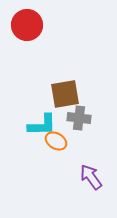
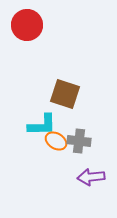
brown square: rotated 28 degrees clockwise
gray cross: moved 23 px down
purple arrow: rotated 60 degrees counterclockwise
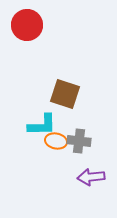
orange ellipse: rotated 20 degrees counterclockwise
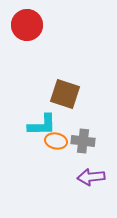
gray cross: moved 4 px right
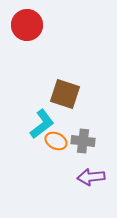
cyan L-shape: moved 1 px up; rotated 36 degrees counterclockwise
orange ellipse: rotated 15 degrees clockwise
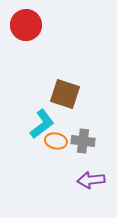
red circle: moved 1 px left
orange ellipse: rotated 15 degrees counterclockwise
purple arrow: moved 3 px down
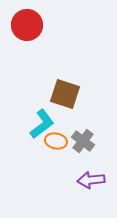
red circle: moved 1 px right
gray cross: rotated 30 degrees clockwise
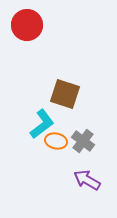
purple arrow: moved 4 px left; rotated 36 degrees clockwise
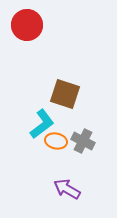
gray cross: rotated 10 degrees counterclockwise
purple arrow: moved 20 px left, 9 px down
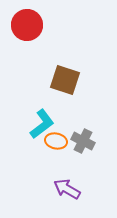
brown square: moved 14 px up
